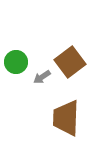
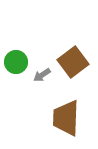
brown square: moved 3 px right
gray arrow: moved 2 px up
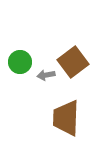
green circle: moved 4 px right
gray arrow: moved 4 px right; rotated 24 degrees clockwise
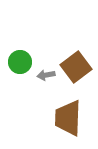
brown square: moved 3 px right, 5 px down
brown trapezoid: moved 2 px right
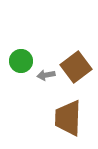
green circle: moved 1 px right, 1 px up
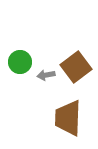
green circle: moved 1 px left, 1 px down
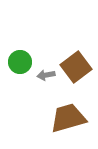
brown trapezoid: rotated 72 degrees clockwise
